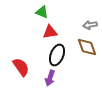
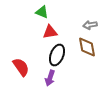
brown diamond: rotated 10 degrees clockwise
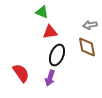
red semicircle: moved 6 px down
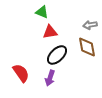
black ellipse: rotated 25 degrees clockwise
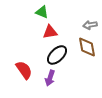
red semicircle: moved 3 px right, 3 px up
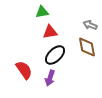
green triangle: rotated 32 degrees counterclockwise
gray arrow: rotated 32 degrees clockwise
black ellipse: moved 2 px left
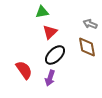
gray arrow: moved 1 px up
red triangle: rotated 35 degrees counterclockwise
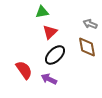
purple arrow: moved 1 px left, 1 px down; rotated 98 degrees clockwise
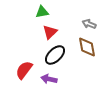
gray arrow: moved 1 px left
red semicircle: rotated 108 degrees counterclockwise
purple arrow: rotated 14 degrees counterclockwise
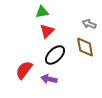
red triangle: moved 3 px left, 1 px up
brown diamond: moved 2 px left
